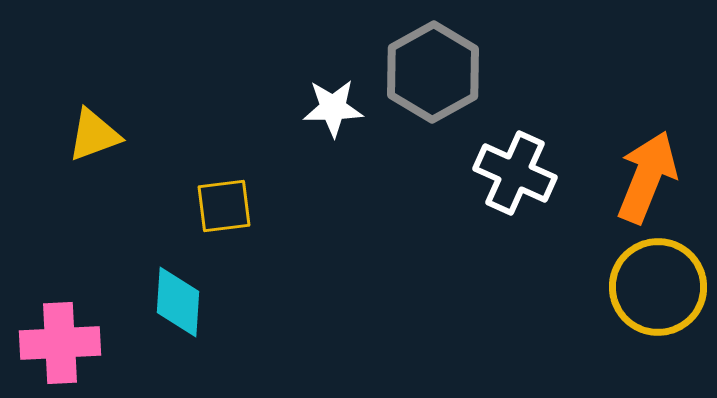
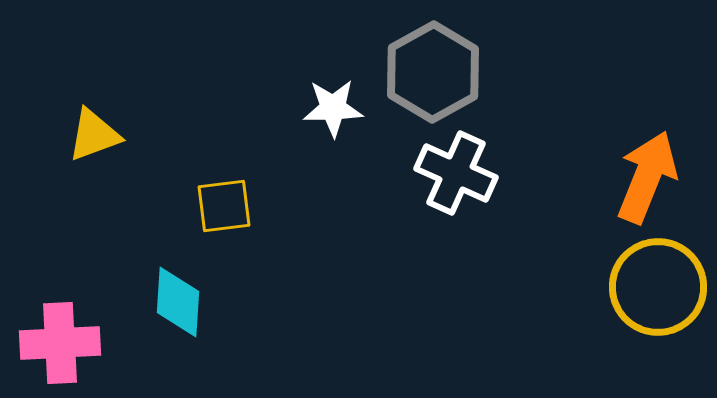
white cross: moved 59 px left
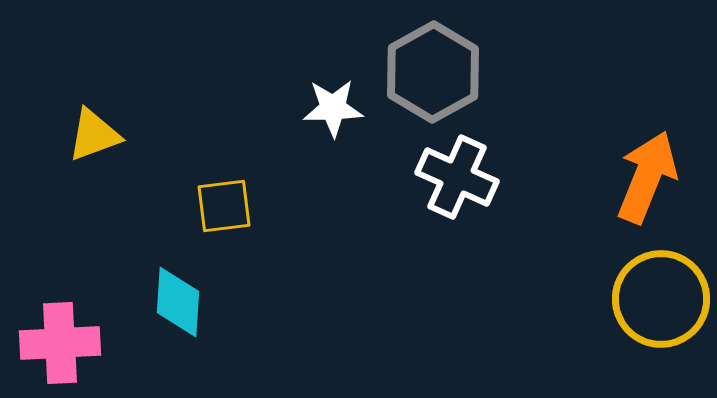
white cross: moved 1 px right, 4 px down
yellow circle: moved 3 px right, 12 px down
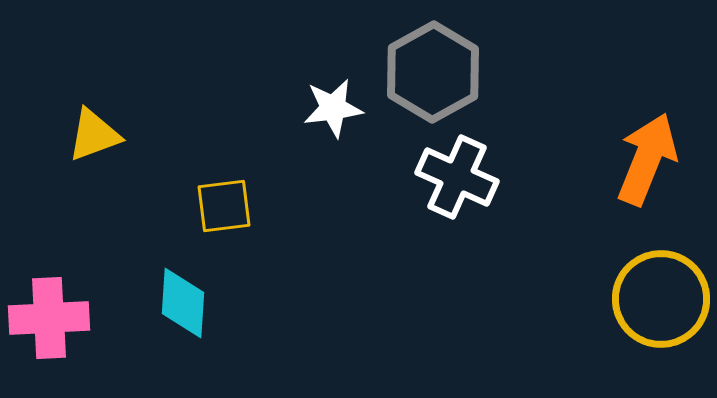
white star: rotated 6 degrees counterclockwise
orange arrow: moved 18 px up
cyan diamond: moved 5 px right, 1 px down
pink cross: moved 11 px left, 25 px up
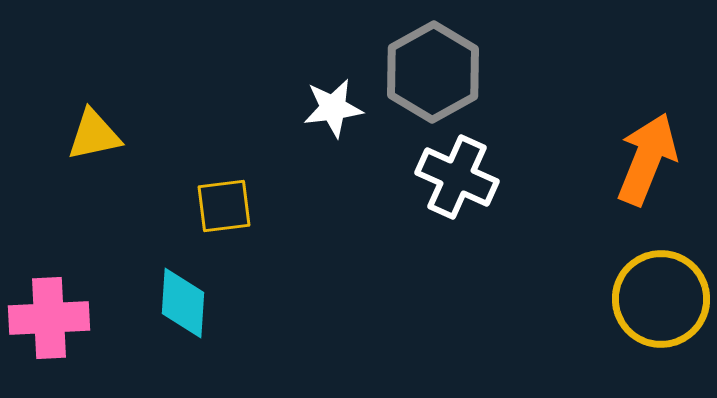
yellow triangle: rotated 8 degrees clockwise
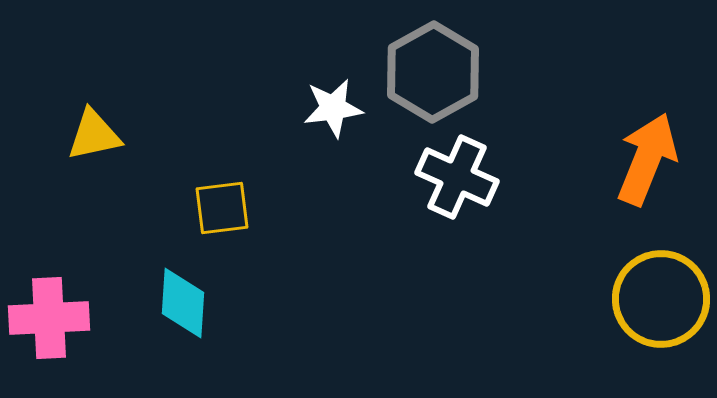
yellow square: moved 2 px left, 2 px down
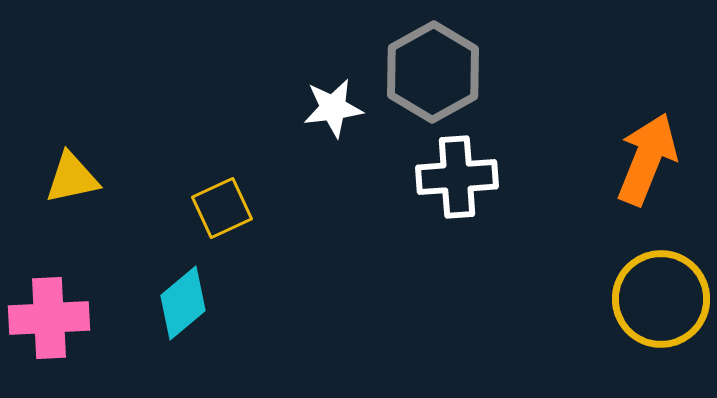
yellow triangle: moved 22 px left, 43 px down
white cross: rotated 28 degrees counterclockwise
yellow square: rotated 18 degrees counterclockwise
cyan diamond: rotated 46 degrees clockwise
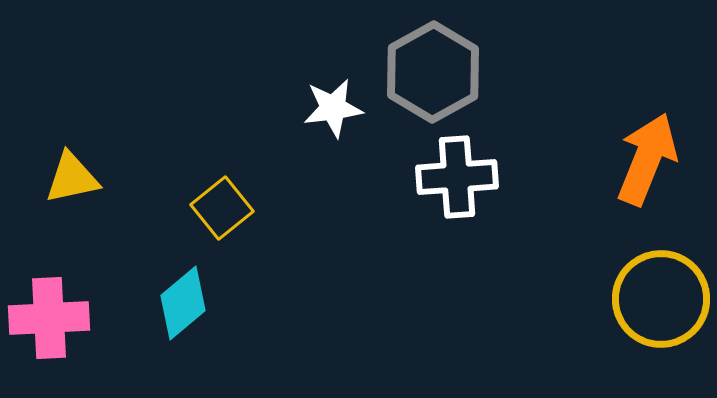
yellow square: rotated 14 degrees counterclockwise
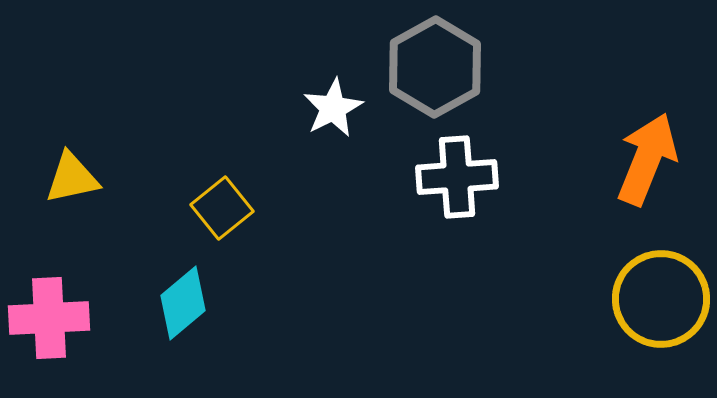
gray hexagon: moved 2 px right, 5 px up
white star: rotated 20 degrees counterclockwise
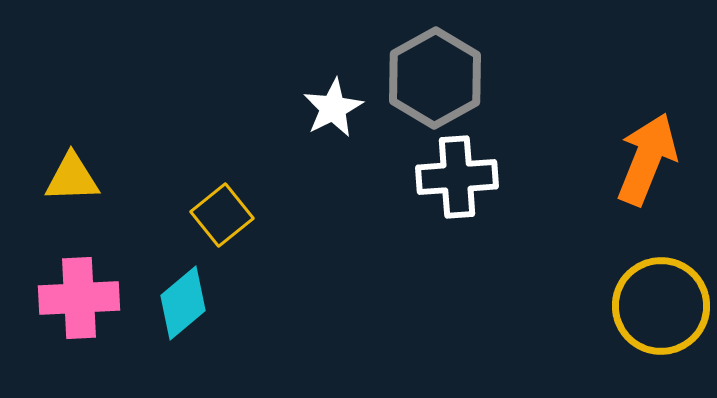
gray hexagon: moved 11 px down
yellow triangle: rotated 10 degrees clockwise
yellow square: moved 7 px down
yellow circle: moved 7 px down
pink cross: moved 30 px right, 20 px up
